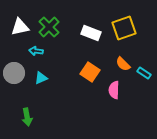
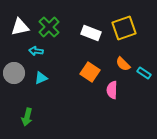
pink semicircle: moved 2 px left
green arrow: rotated 24 degrees clockwise
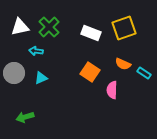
orange semicircle: rotated 21 degrees counterclockwise
green arrow: moved 2 px left; rotated 60 degrees clockwise
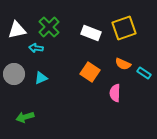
white triangle: moved 3 px left, 3 px down
cyan arrow: moved 3 px up
gray circle: moved 1 px down
pink semicircle: moved 3 px right, 3 px down
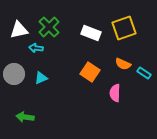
white triangle: moved 2 px right
green arrow: rotated 24 degrees clockwise
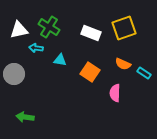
green cross: rotated 15 degrees counterclockwise
cyan triangle: moved 19 px right, 18 px up; rotated 32 degrees clockwise
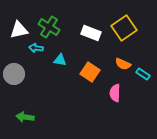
yellow square: rotated 15 degrees counterclockwise
cyan rectangle: moved 1 px left, 1 px down
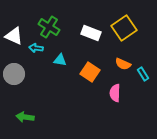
white triangle: moved 5 px left, 6 px down; rotated 36 degrees clockwise
cyan rectangle: rotated 24 degrees clockwise
